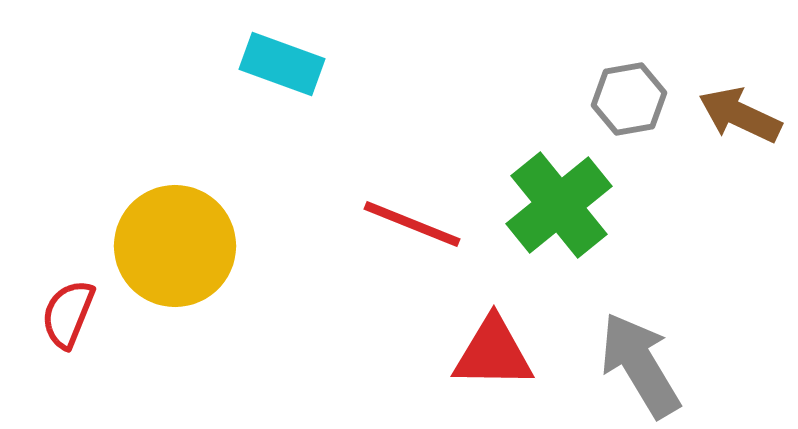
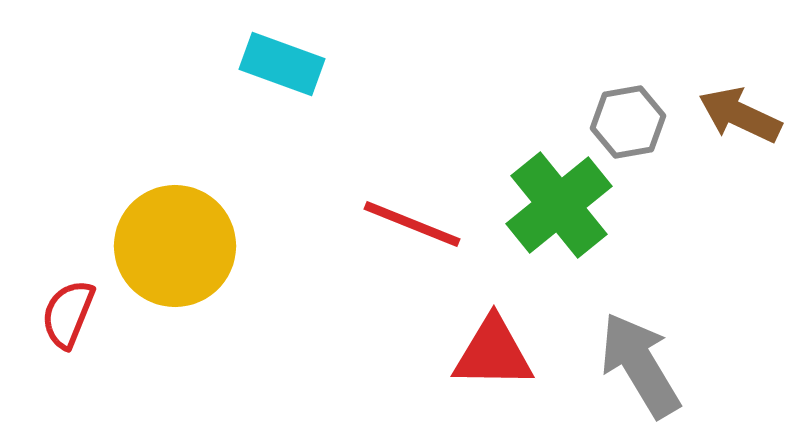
gray hexagon: moved 1 px left, 23 px down
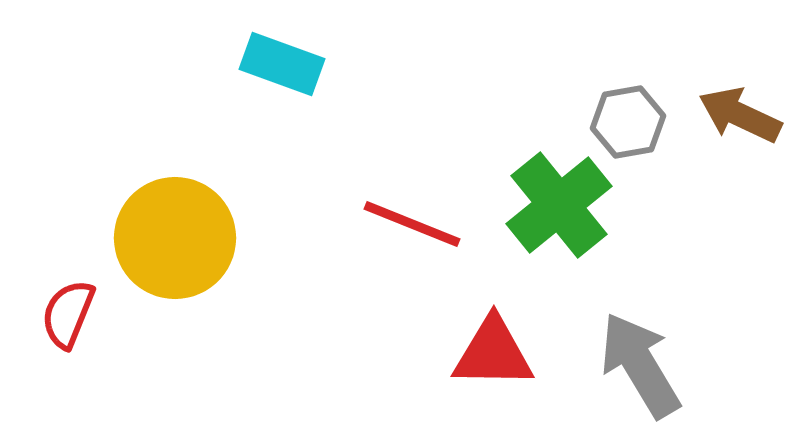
yellow circle: moved 8 px up
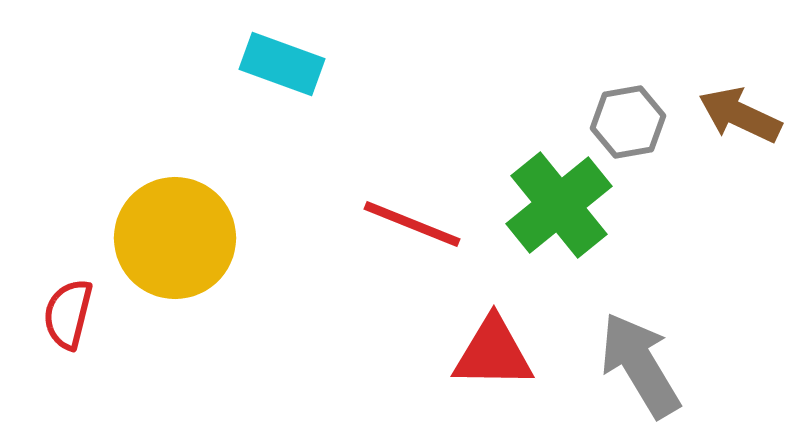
red semicircle: rotated 8 degrees counterclockwise
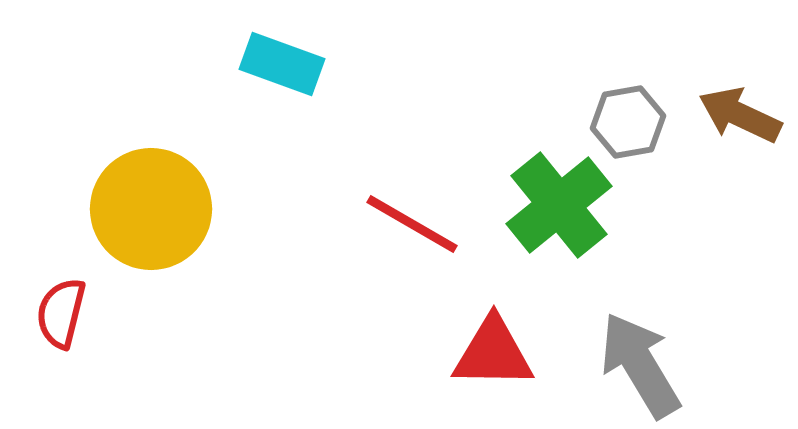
red line: rotated 8 degrees clockwise
yellow circle: moved 24 px left, 29 px up
red semicircle: moved 7 px left, 1 px up
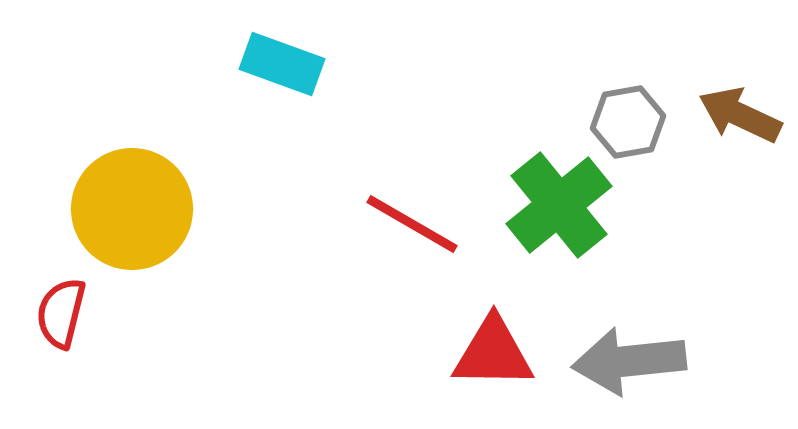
yellow circle: moved 19 px left
gray arrow: moved 11 px left, 4 px up; rotated 65 degrees counterclockwise
